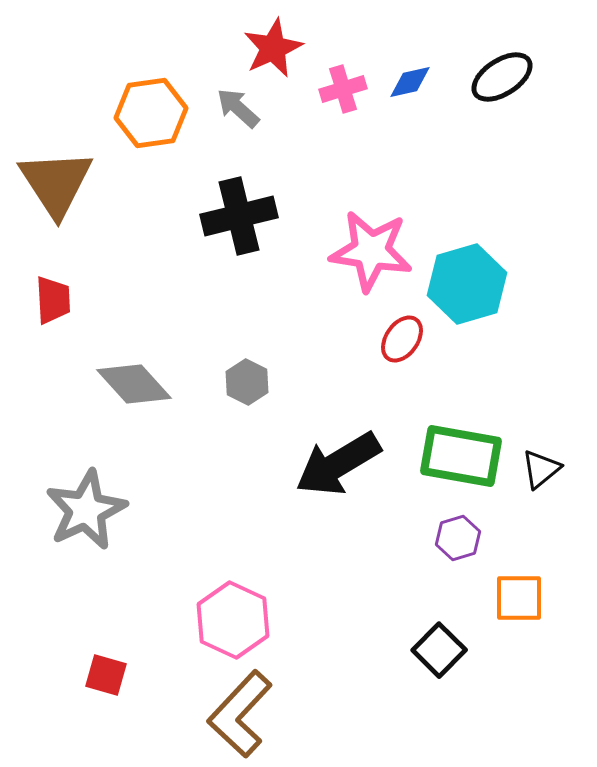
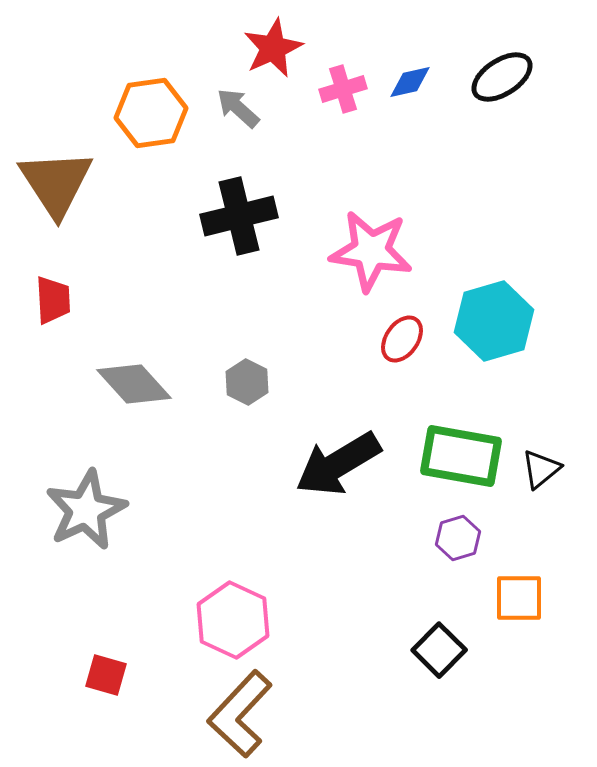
cyan hexagon: moved 27 px right, 37 px down
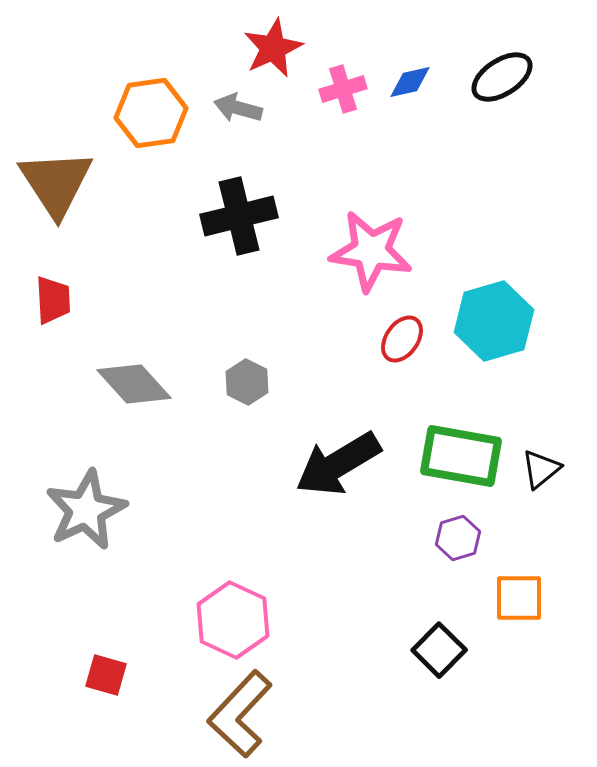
gray arrow: rotated 27 degrees counterclockwise
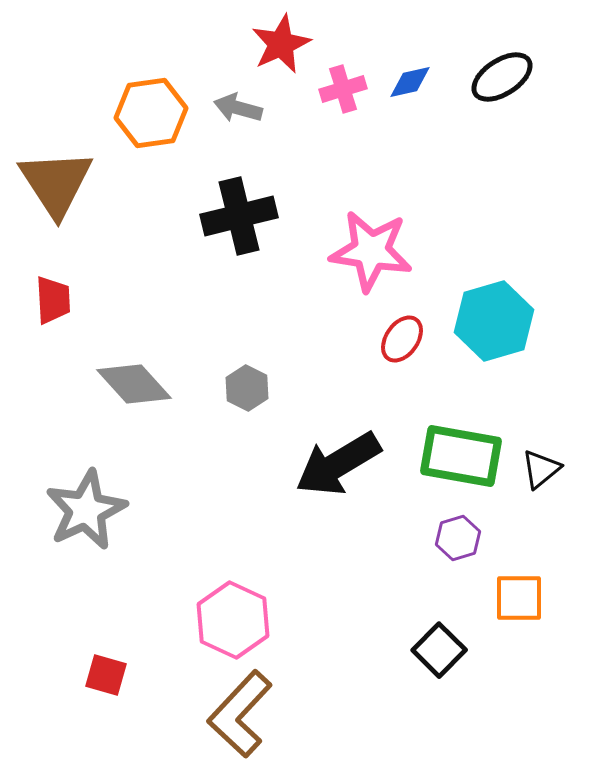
red star: moved 8 px right, 4 px up
gray hexagon: moved 6 px down
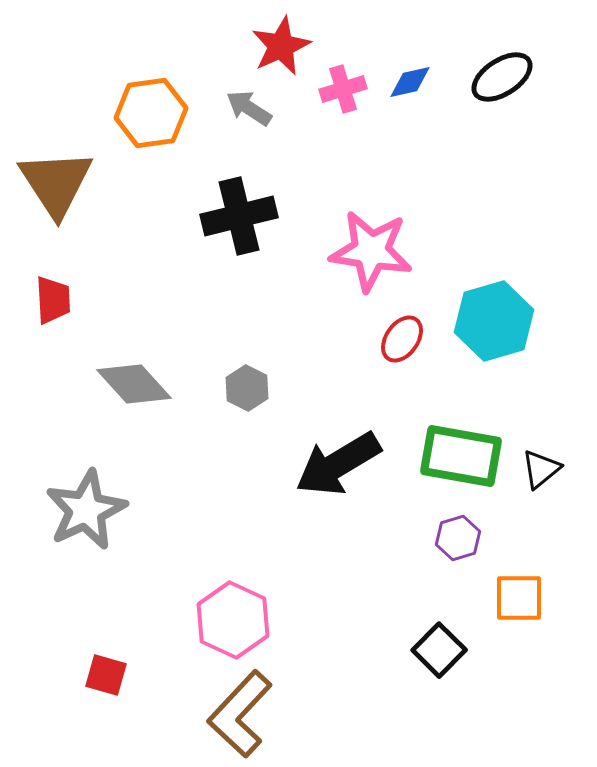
red star: moved 2 px down
gray arrow: moved 11 px right; rotated 18 degrees clockwise
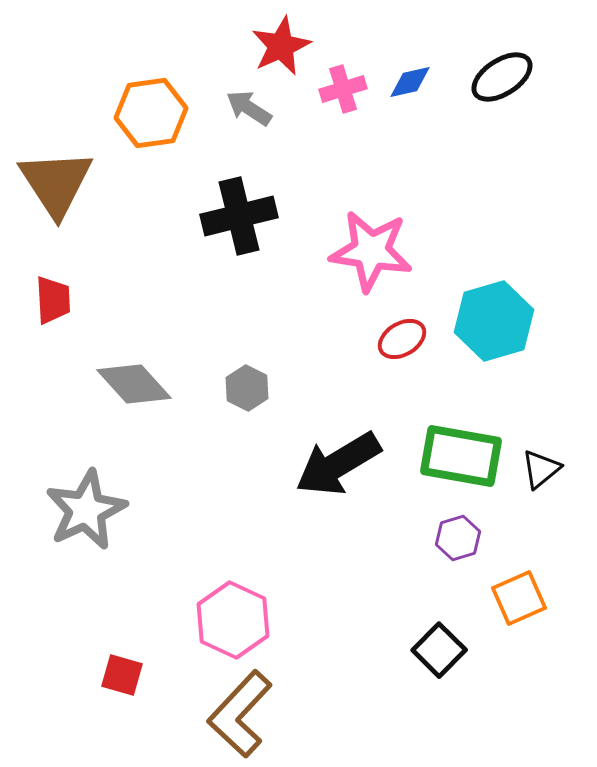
red ellipse: rotated 24 degrees clockwise
orange square: rotated 24 degrees counterclockwise
red square: moved 16 px right
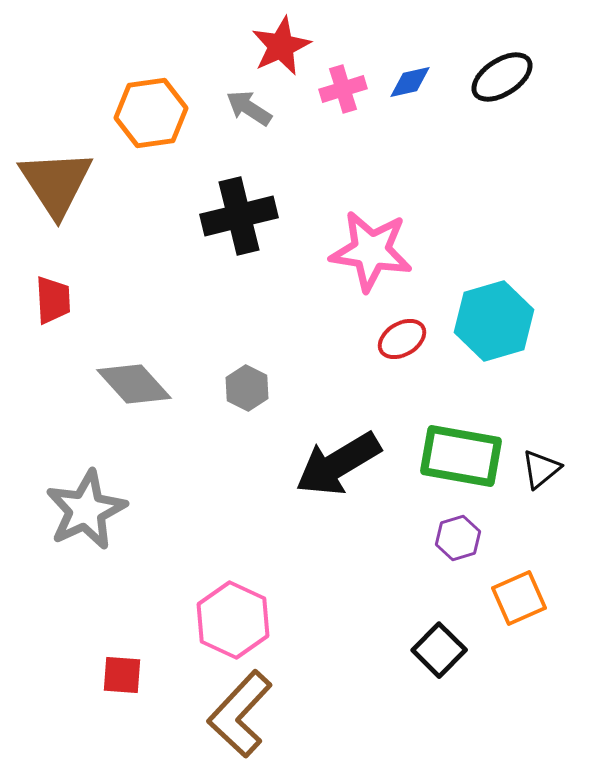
red square: rotated 12 degrees counterclockwise
